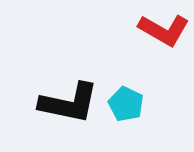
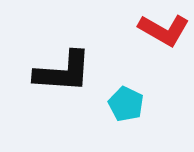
black L-shape: moved 6 px left, 31 px up; rotated 8 degrees counterclockwise
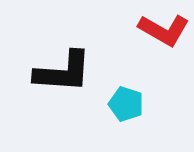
cyan pentagon: rotated 8 degrees counterclockwise
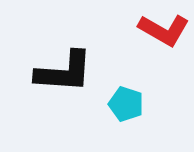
black L-shape: moved 1 px right
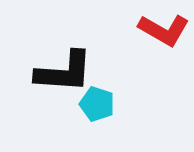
cyan pentagon: moved 29 px left
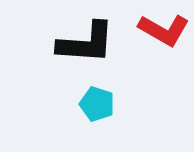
black L-shape: moved 22 px right, 29 px up
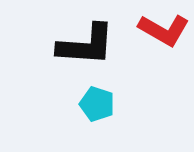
black L-shape: moved 2 px down
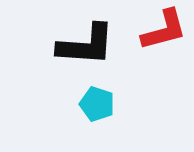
red L-shape: rotated 45 degrees counterclockwise
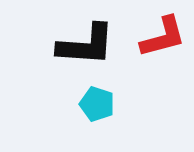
red L-shape: moved 1 px left, 7 px down
